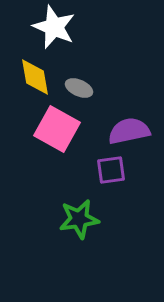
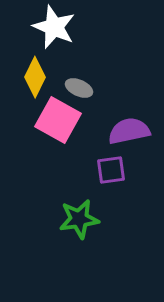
yellow diamond: rotated 36 degrees clockwise
pink square: moved 1 px right, 9 px up
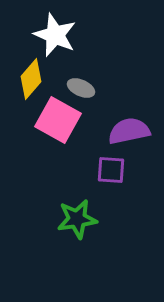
white star: moved 1 px right, 8 px down
yellow diamond: moved 4 px left, 2 px down; rotated 15 degrees clockwise
gray ellipse: moved 2 px right
purple square: rotated 12 degrees clockwise
green star: moved 2 px left
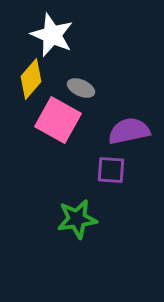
white star: moved 3 px left
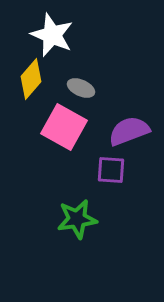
pink square: moved 6 px right, 7 px down
purple semicircle: rotated 9 degrees counterclockwise
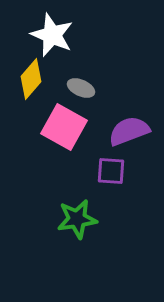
purple square: moved 1 px down
